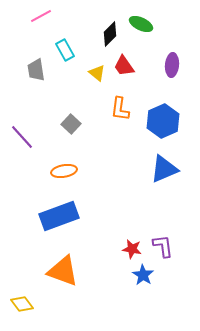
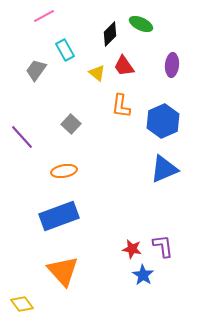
pink line: moved 3 px right
gray trapezoid: rotated 45 degrees clockwise
orange L-shape: moved 1 px right, 3 px up
orange triangle: rotated 28 degrees clockwise
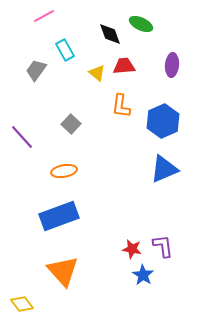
black diamond: rotated 65 degrees counterclockwise
red trapezoid: rotated 120 degrees clockwise
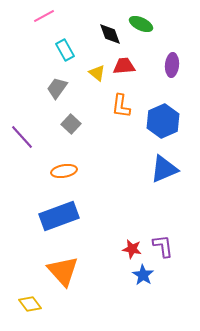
gray trapezoid: moved 21 px right, 18 px down
yellow diamond: moved 8 px right
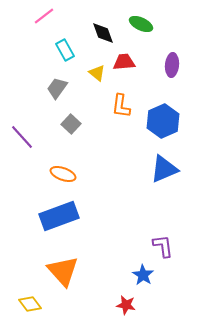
pink line: rotated 10 degrees counterclockwise
black diamond: moved 7 px left, 1 px up
red trapezoid: moved 4 px up
orange ellipse: moved 1 px left, 3 px down; rotated 30 degrees clockwise
red star: moved 6 px left, 56 px down
